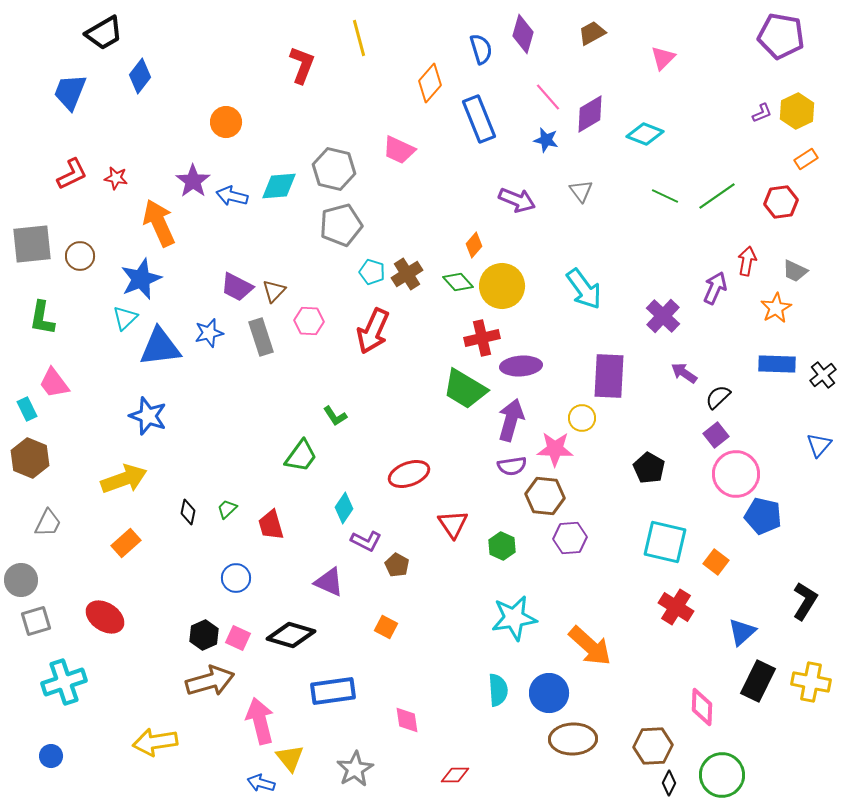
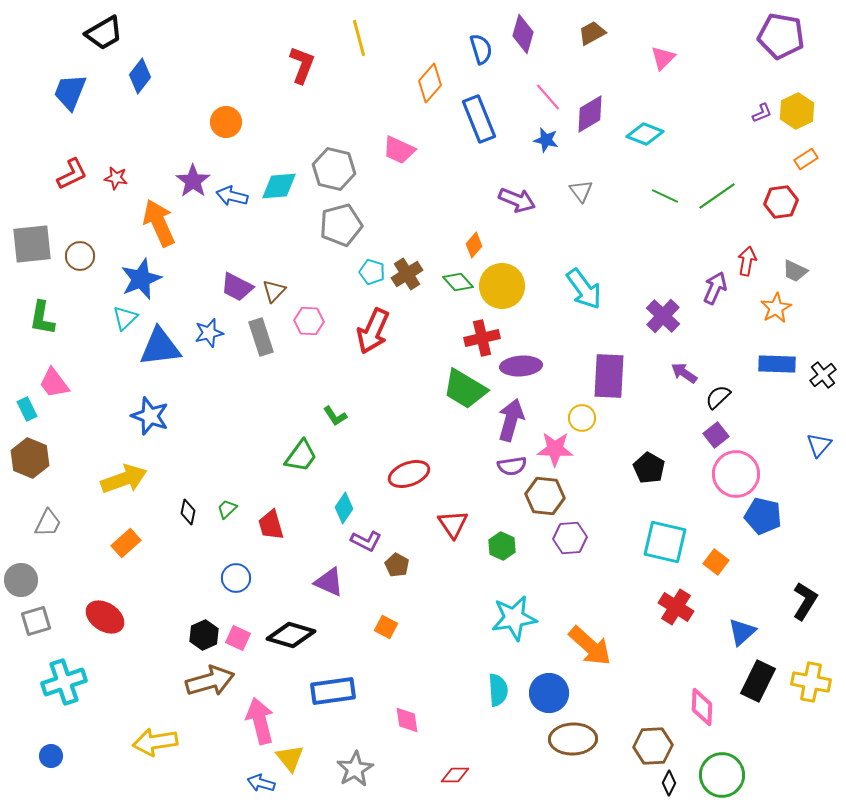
blue star at (148, 416): moved 2 px right
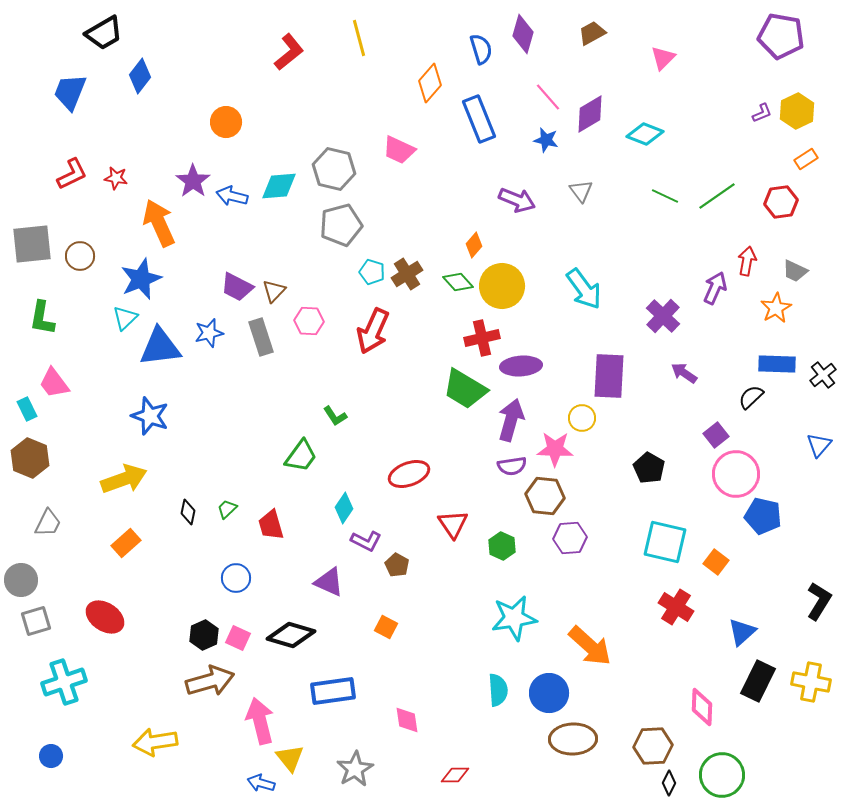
red L-shape at (302, 65): moved 13 px left, 13 px up; rotated 30 degrees clockwise
black semicircle at (718, 397): moved 33 px right
black L-shape at (805, 601): moved 14 px right
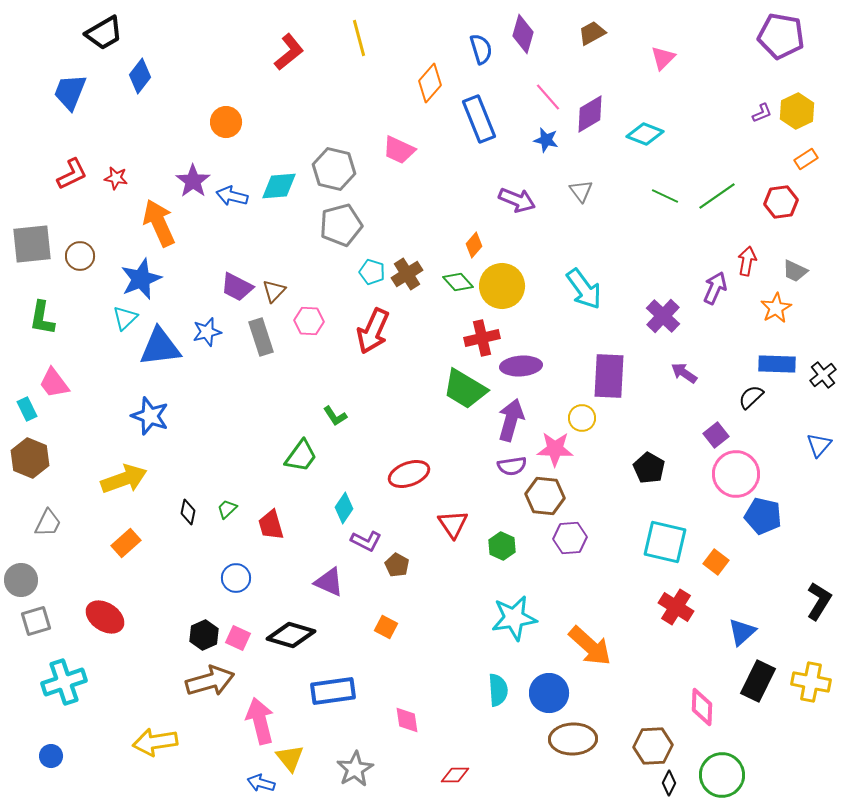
blue star at (209, 333): moved 2 px left, 1 px up
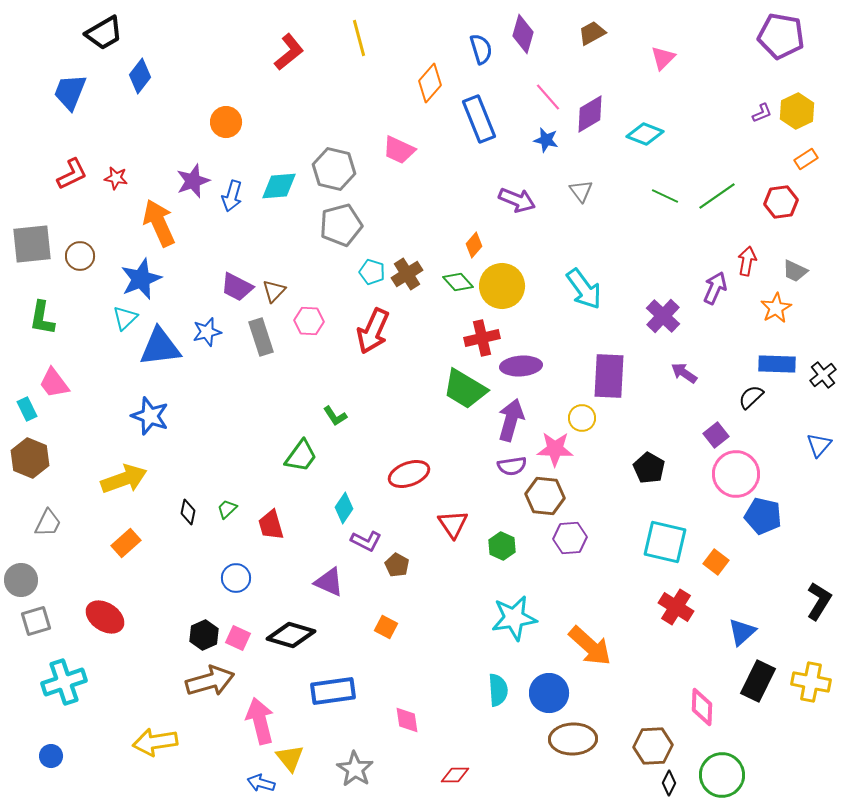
purple star at (193, 181): rotated 16 degrees clockwise
blue arrow at (232, 196): rotated 88 degrees counterclockwise
gray star at (355, 769): rotated 9 degrees counterclockwise
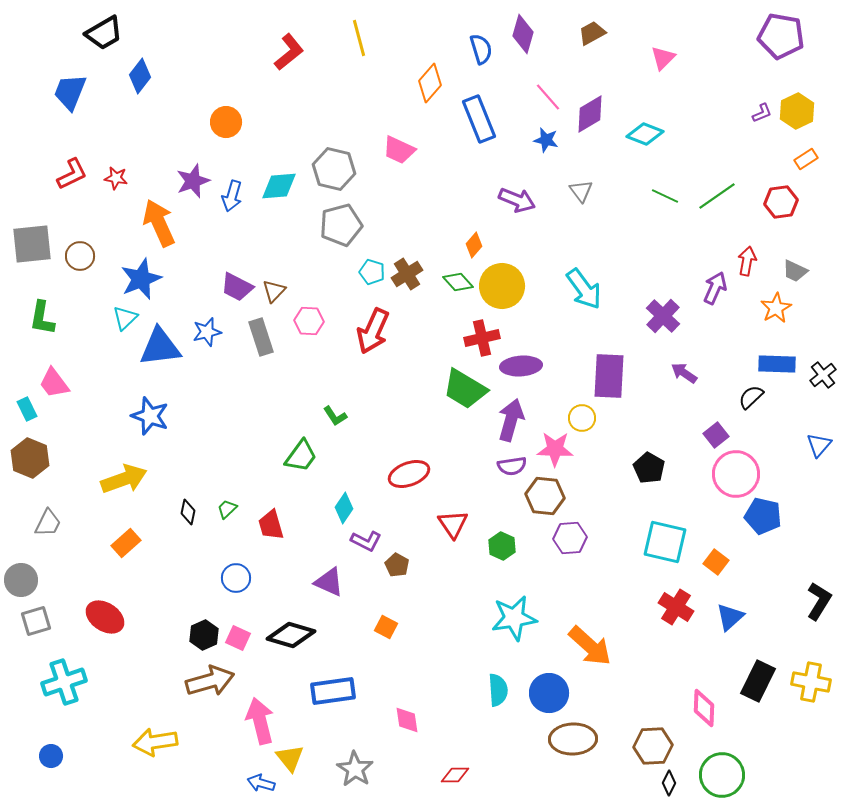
blue triangle at (742, 632): moved 12 px left, 15 px up
pink diamond at (702, 707): moved 2 px right, 1 px down
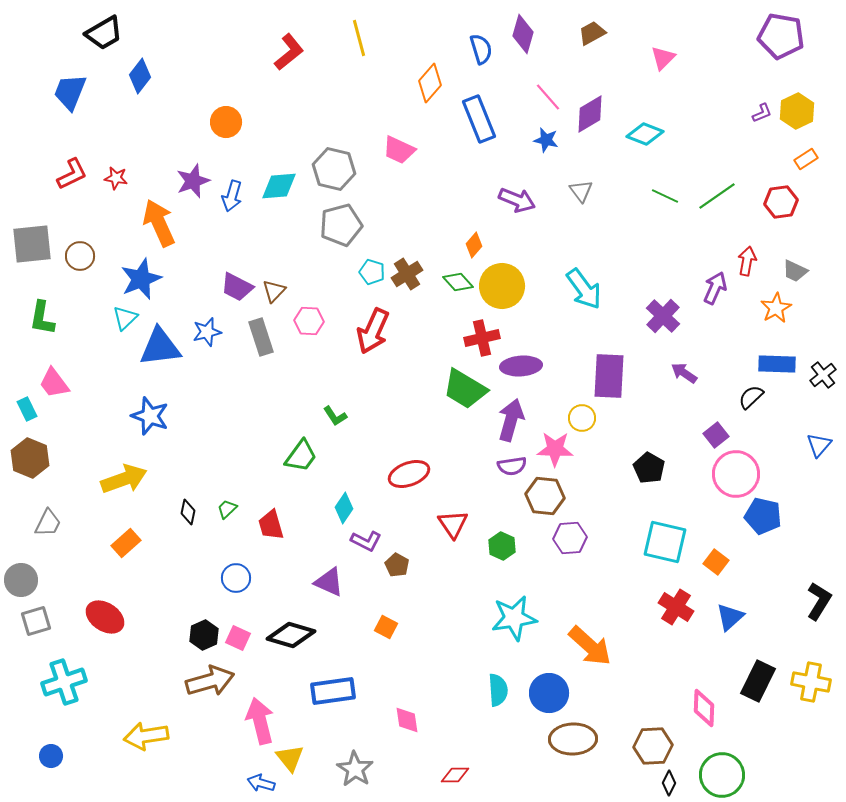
yellow arrow at (155, 742): moved 9 px left, 6 px up
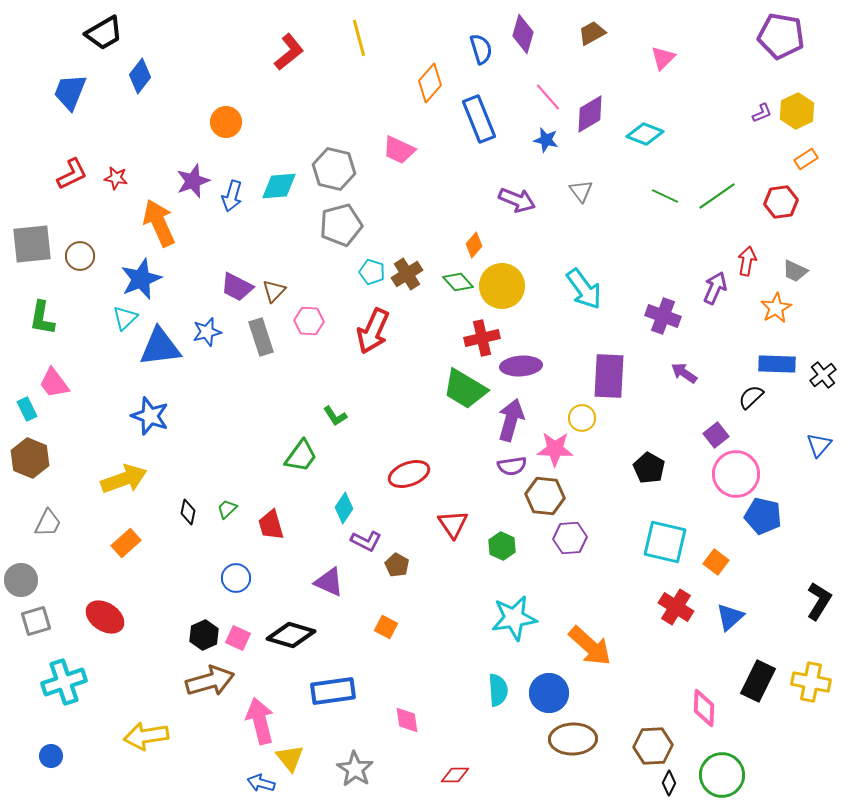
purple cross at (663, 316): rotated 24 degrees counterclockwise
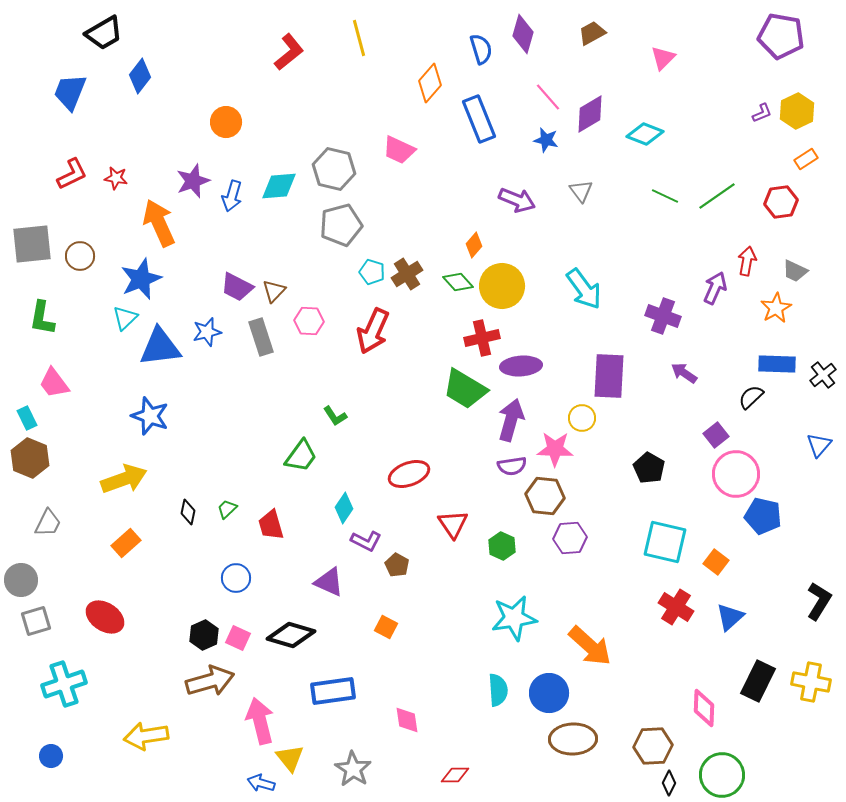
cyan rectangle at (27, 409): moved 9 px down
cyan cross at (64, 682): moved 2 px down
gray star at (355, 769): moved 2 px left
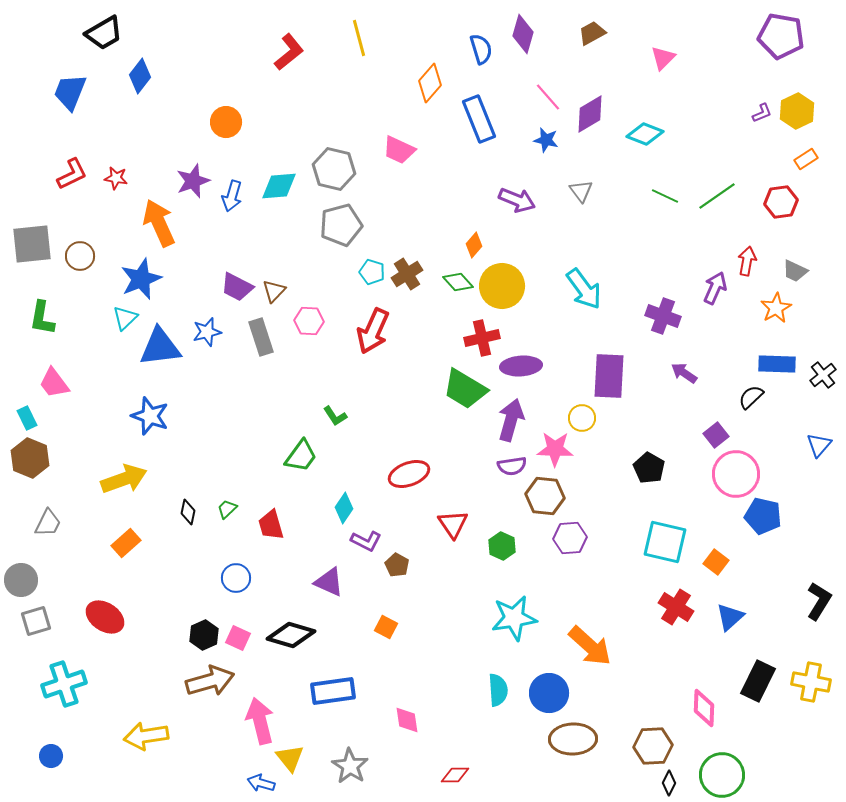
gray star at (353, 769): moved 3 px left, 3 px up
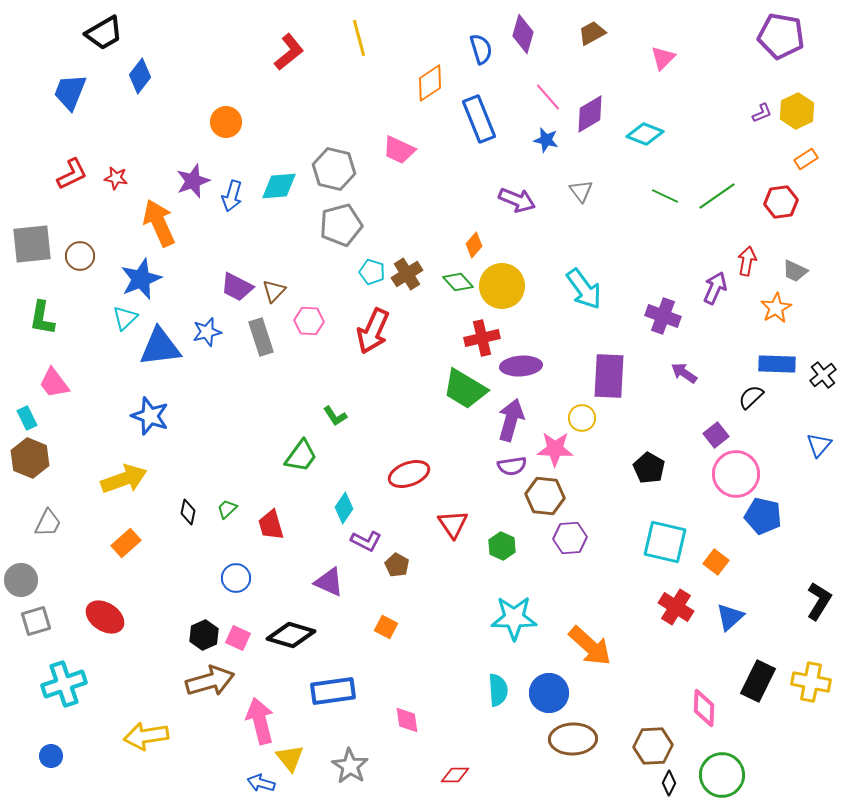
orange diamond at (430, 83): rotated 15 degrees clockwise
cyan star at (514, 618): rotated 9 degrees clockwise
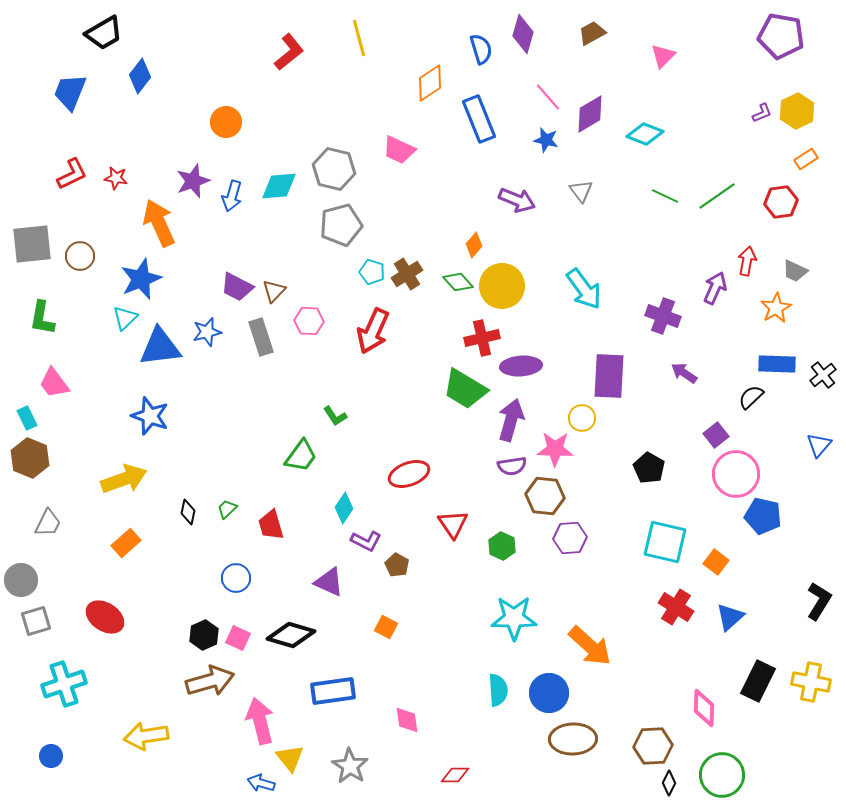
pink triangle at (663, 58): moved 2 px up
